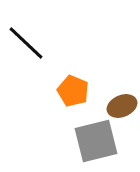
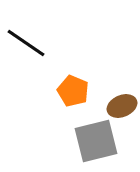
black line: rotated 9 degrees counterclockwise
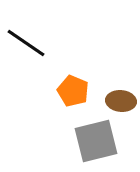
brown ellipse: moved 1 px left, 5 px up; rotated 28 degrees clockwise
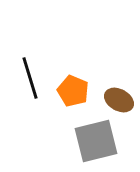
black line: moved 4 px right, 35 px down; rotated 39 degrees clockwise
brown ellipse: moved 2 px left, 1 px up; rotated 24 degrees clockwise
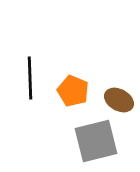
black line: rotated 15 degrees clockwise
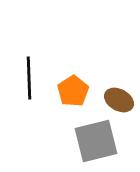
black line: moved 1 px left
orange pentagon: rotated 16 degrees clockwise
